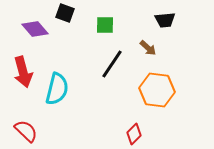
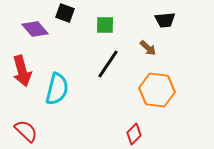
black line: moved 4 px left
red arrow: moved 1 px left, 1 px up
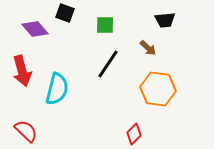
orange hexagon: moved 1 px right, 1 px up
